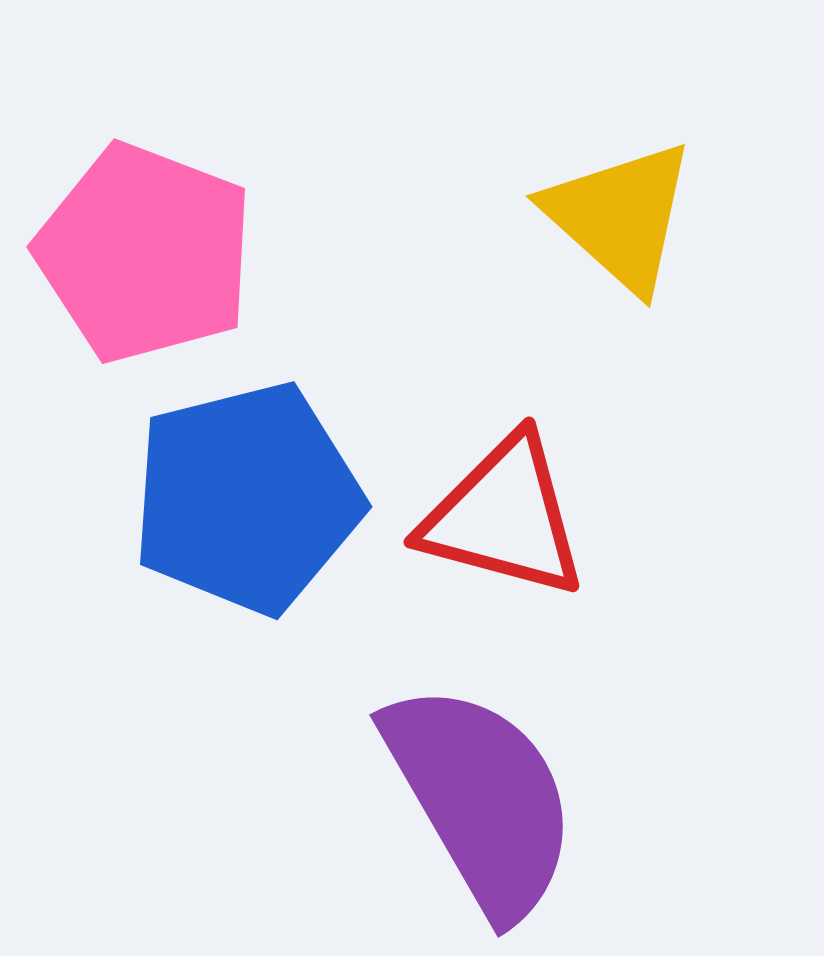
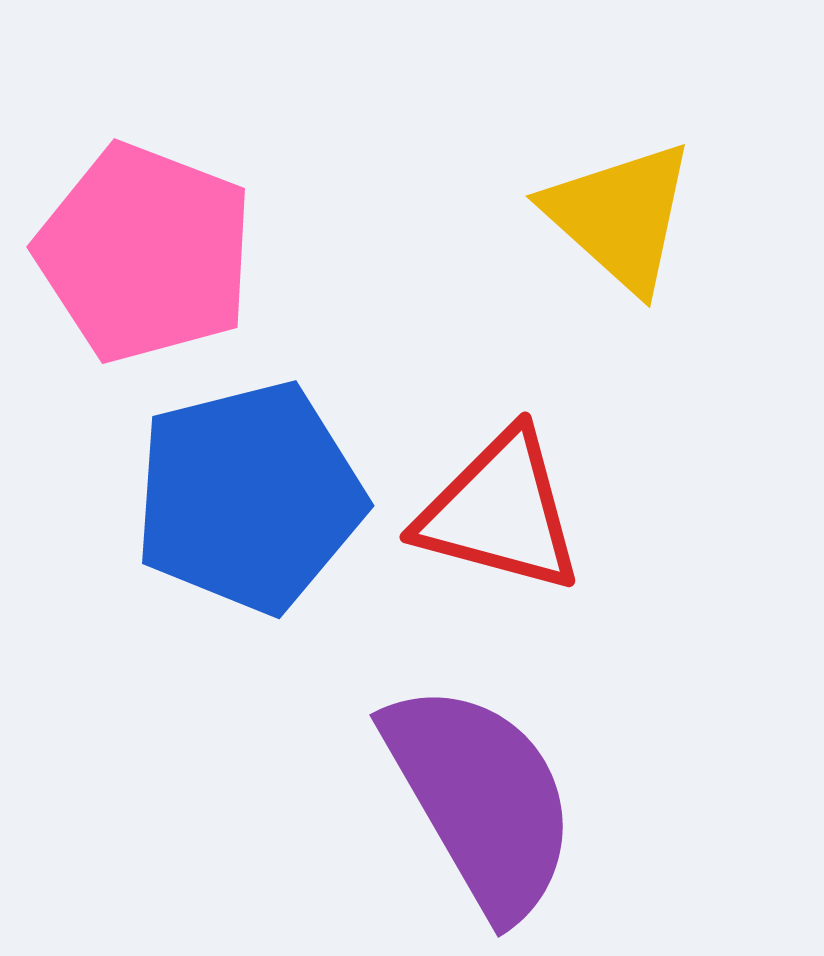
blue pentagon: moved 2 px right, 1 px up
red triangle: moved 4 px left, 5 px up
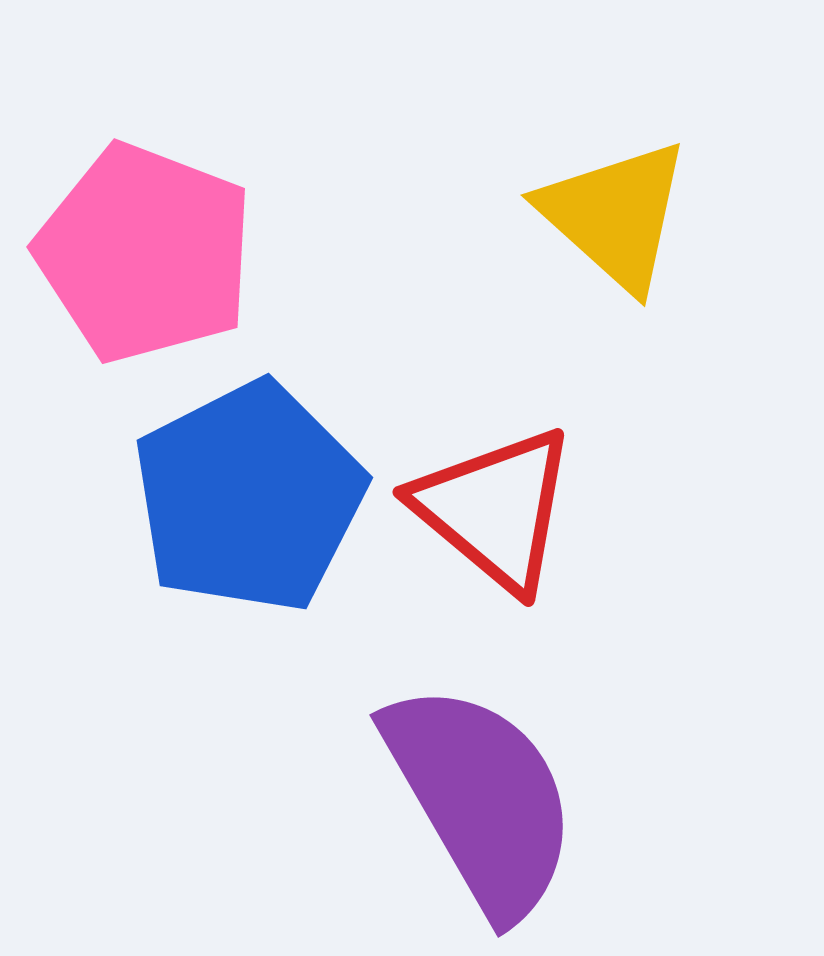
yellow triangle: moved 5 px left, 1 px up
blue pentagon: rotated 13 degrees counterclockwise
red triangle: moved 5 px left, 3 px up; rotated 25 degrees clockwise
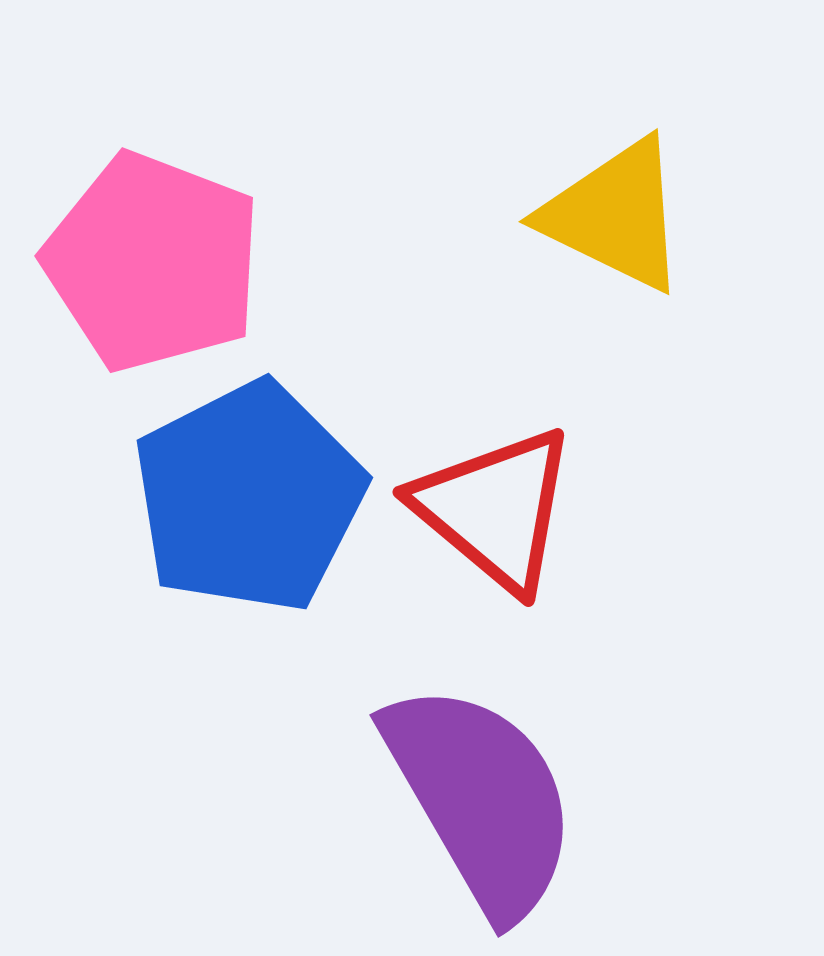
yellow triangle: rotated 16 degrees counterclockwise
pink pentagon: moved 8 px right, 9 px down
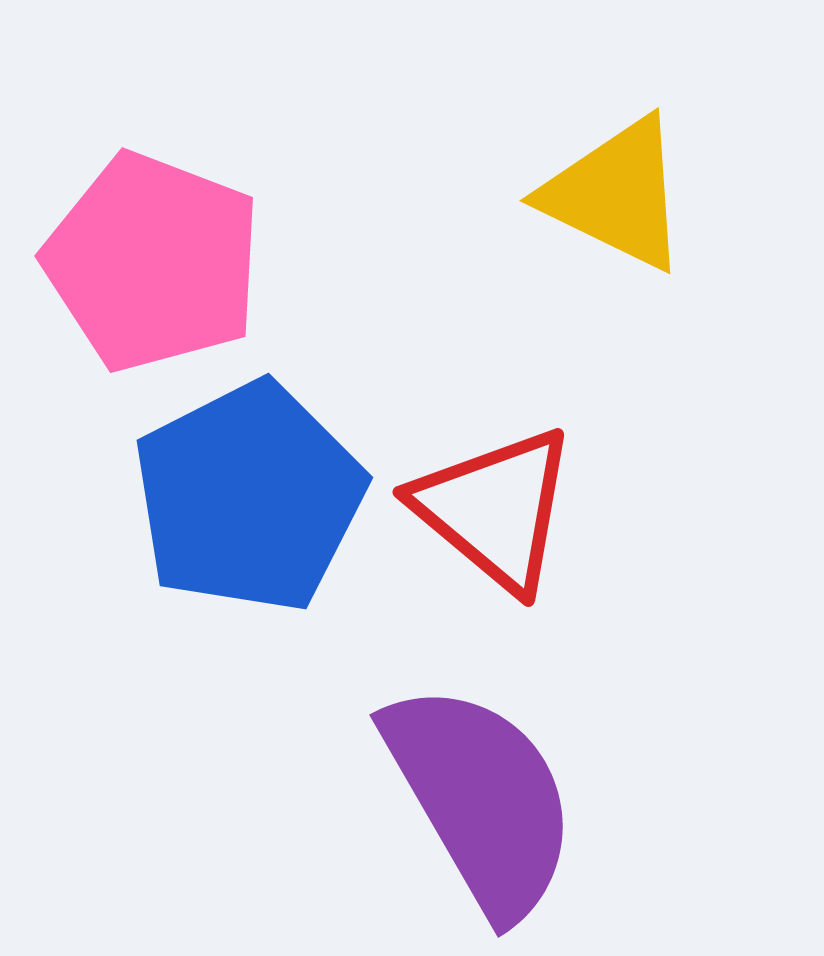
yellow triangle: moved 1 px right, 21 px up
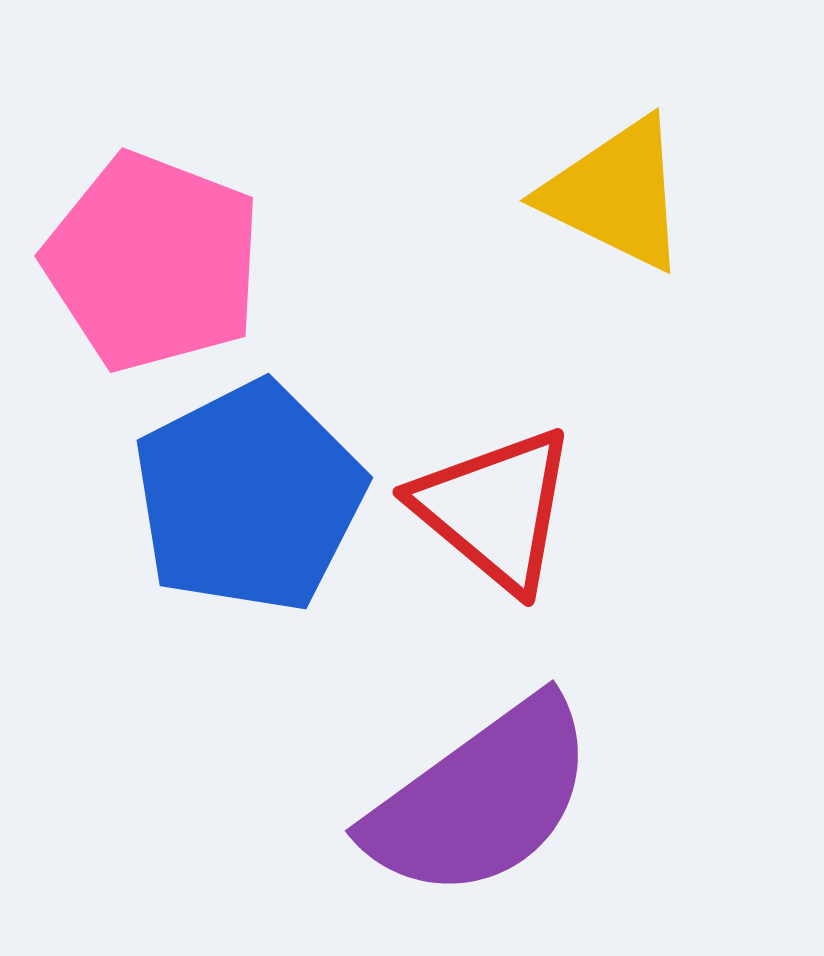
purple semicircle: rotated 84 degrees clockwise
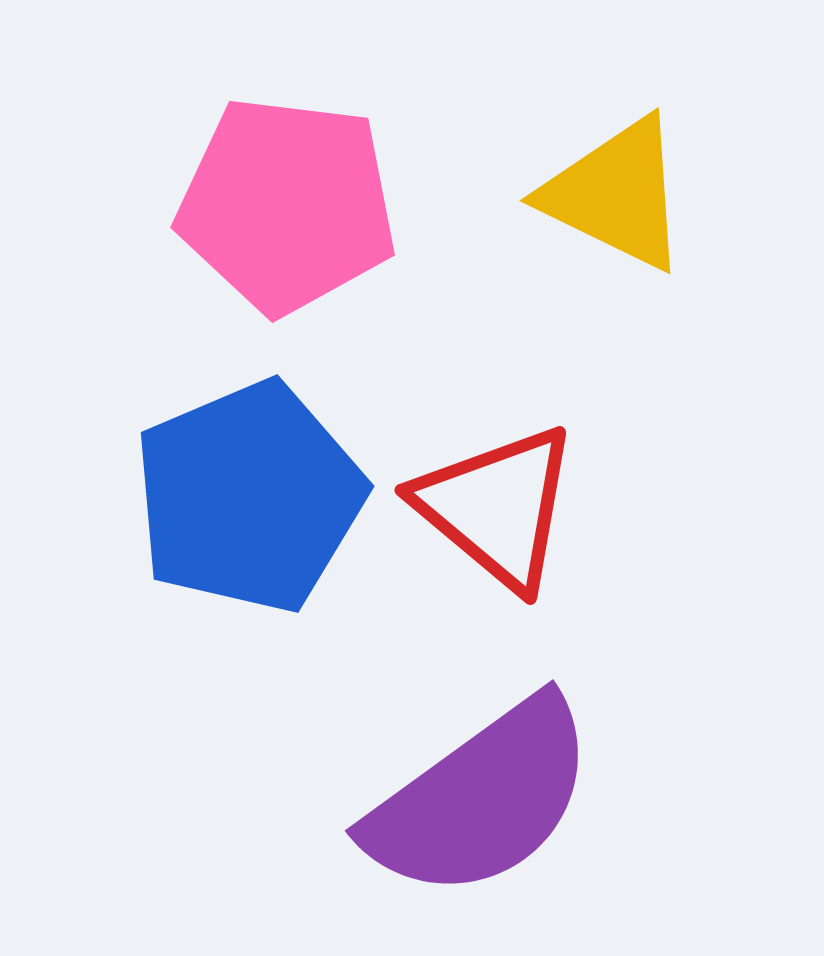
pink pentagon: moved 134 px right, 57 px up; rotated 14 degrees counterclockwise
blue pentagon: rotated 4 degrees clockwise
red triangle: moved 2 px right, 2 px up
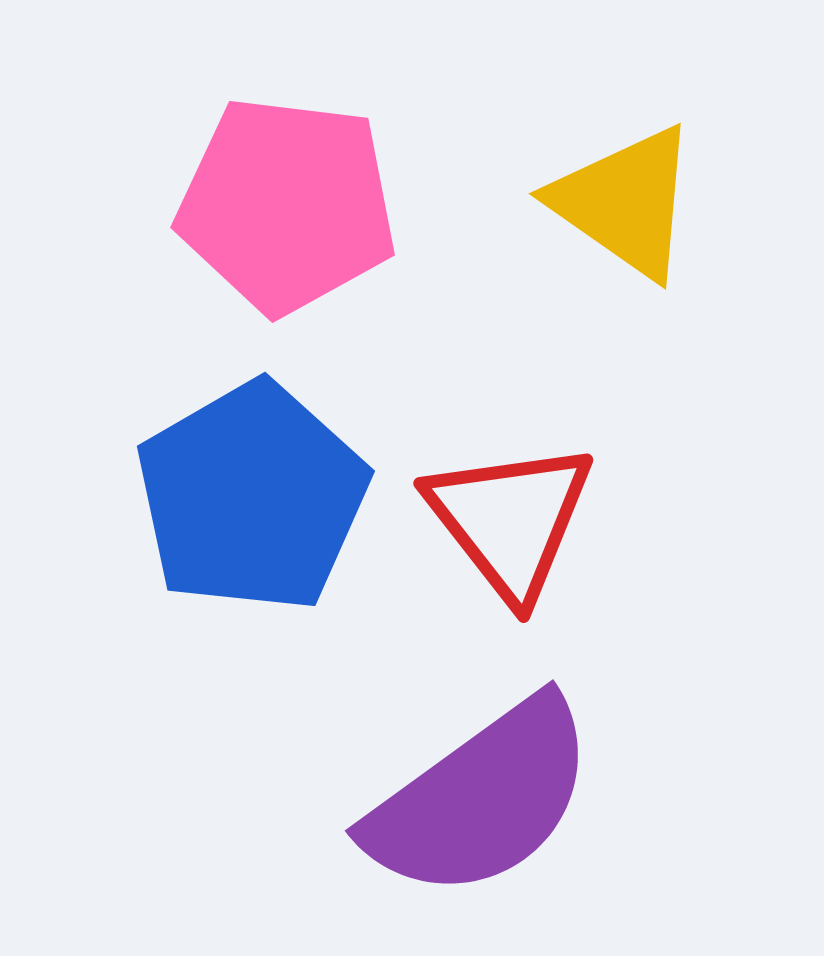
yellow triangle: moved 9 px right, 8 px down; rotated 9 degrees clockwise
blue pentagon: moved 3 px right; rotated 7 degrees counterclockwise
red triangle: moved 13 px right, 13 px down; rotated 12 degrees clockwise
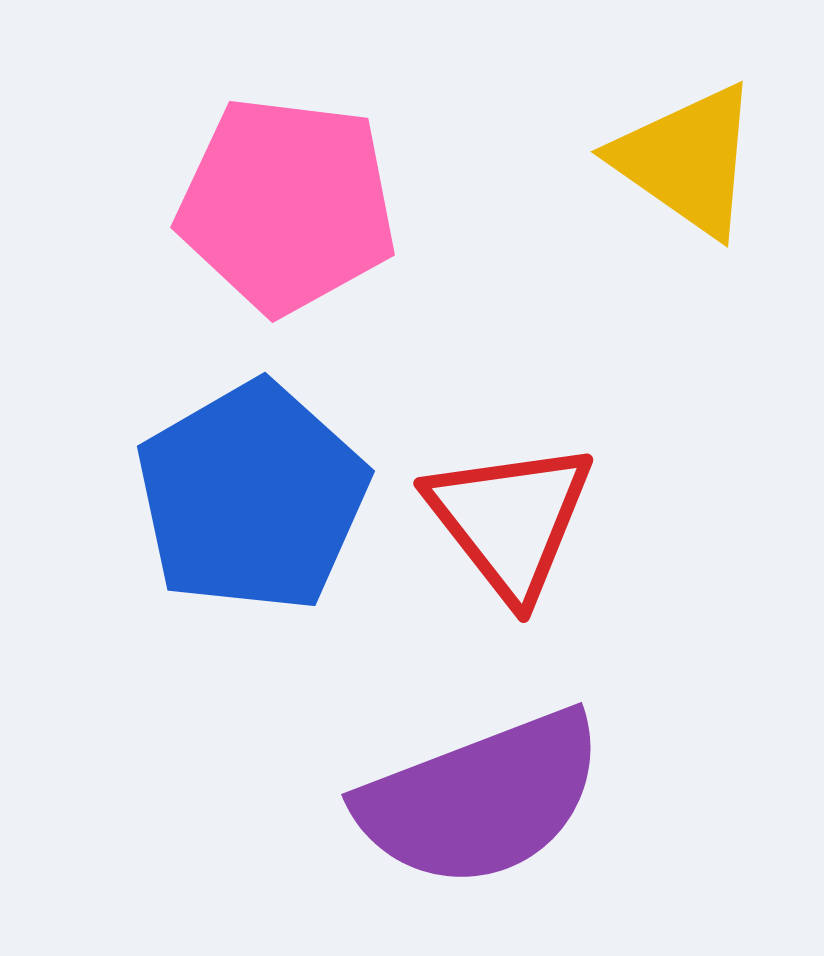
yellow triangle: moved 62 px right, 42 px up
purple semicircle: rotated 15 degrees clockwise
